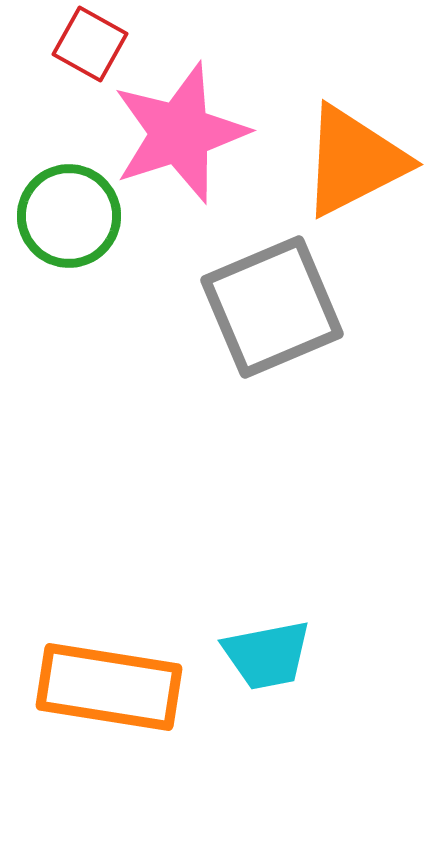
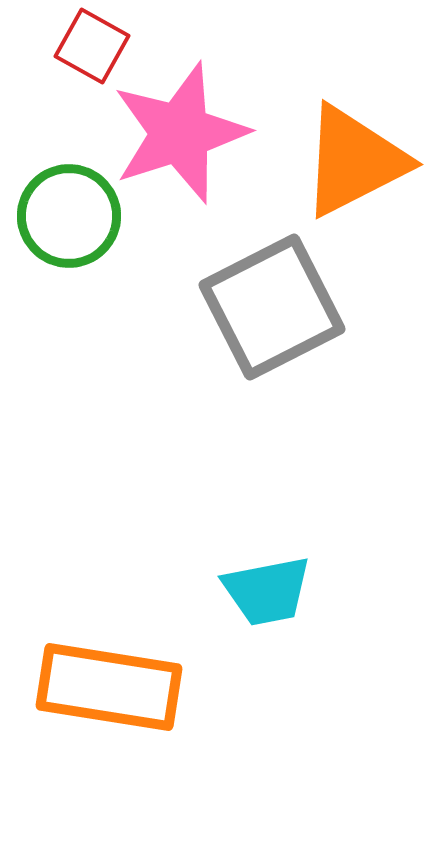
red square: moved 2 px right, 2 px down
gray square: rotated 4 degrees counterclockwise
cyan trapezoid: moved 64 px up
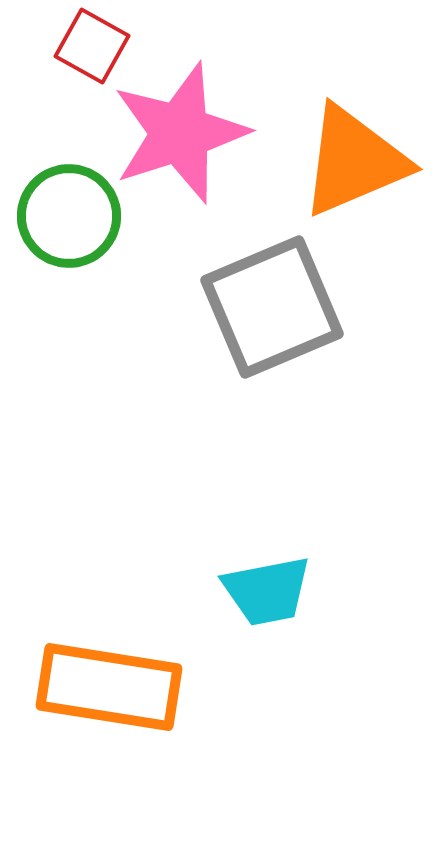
orange triangle: rotated 4 degrees clockwise
gray square: rotated 4 degrees clockwise
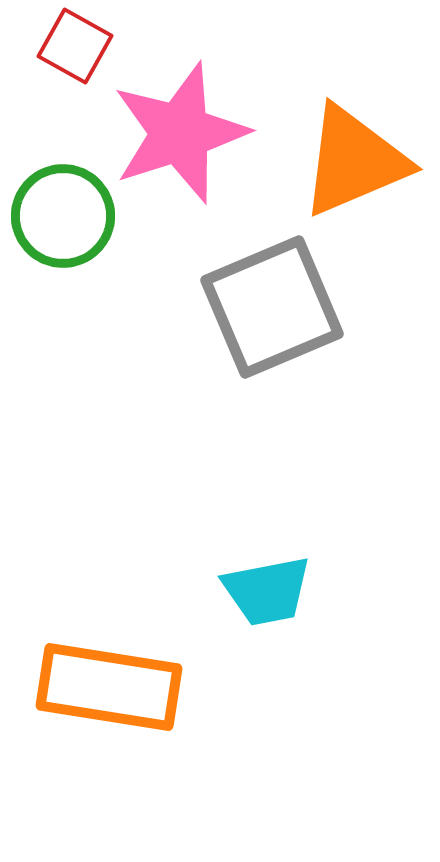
red square: moved 17 px left
green circle: moved 6 px left
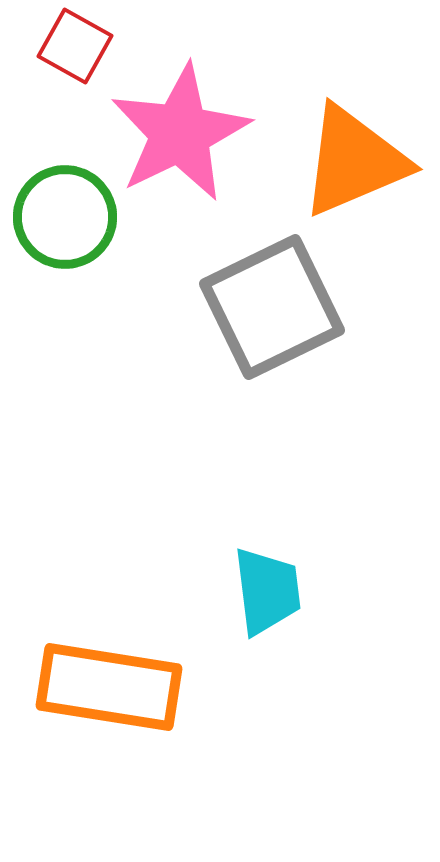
pink star: rotated 8 degrees counterclockwise
green circle: moved 2 px right, 1 px down
gray square: rotated 3 degrees counterclockwise
cyan trapezoid: rotated 86 degrees counterclockwise
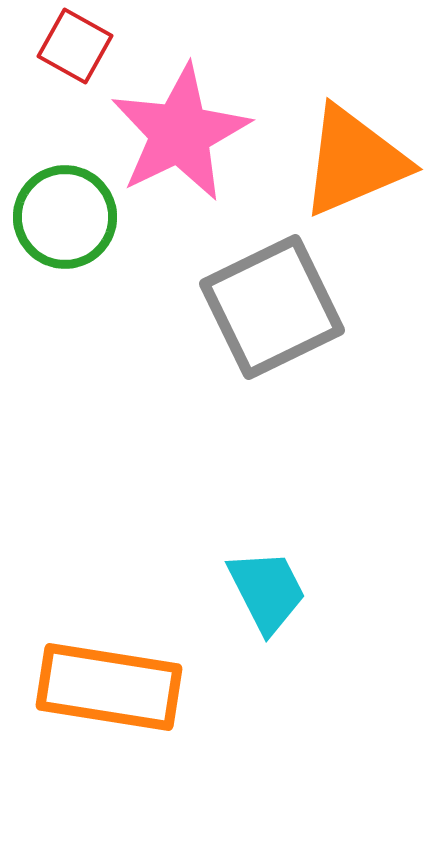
cyan trapezoid: rotated 20 degrees counterclockwise
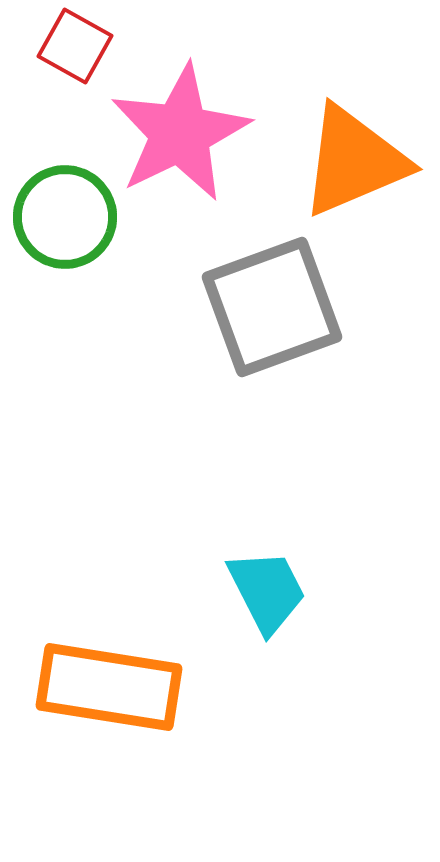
gray square: rotated 6 degrees clockwise
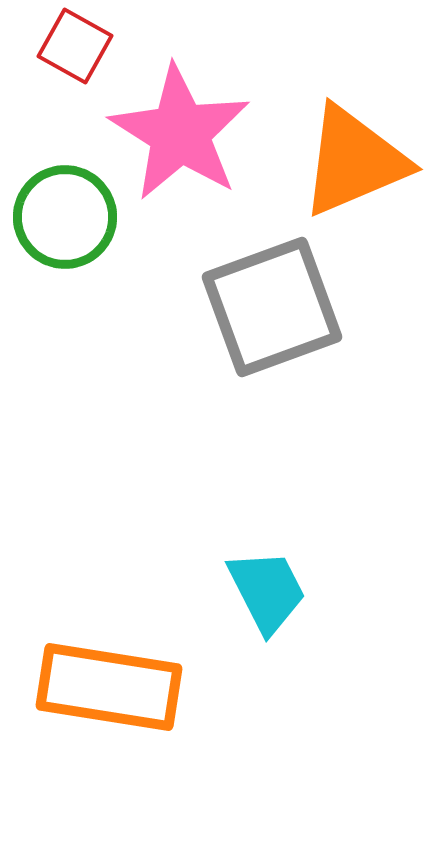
pink star: rotated 14 degrees counterclockwise
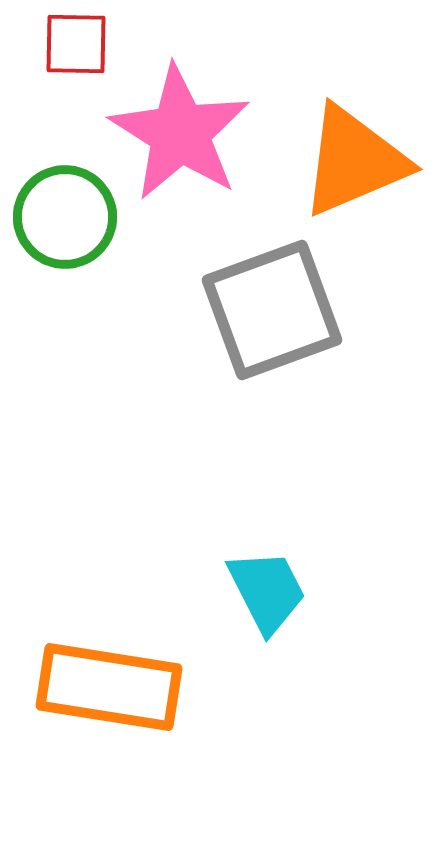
red square: moved 1 px right, 2 px up; rotated 28 degrees counterclockwise
gray square: moved 3 px down
